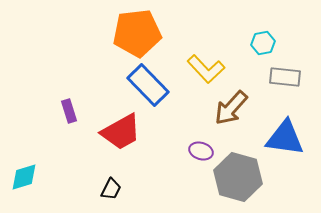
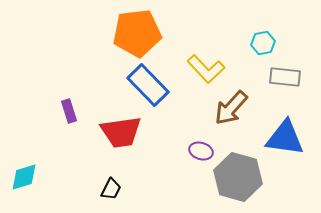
red trapezoid: rotated 21 degrees clockwise
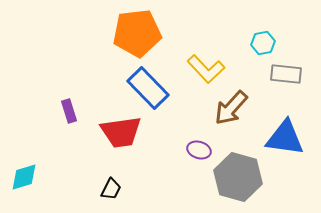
gray rectangle: moved 1 px right, 3 px up
blue rectangle: moved 3 px down
purple ellipse: moved 2 px left, 1 px up
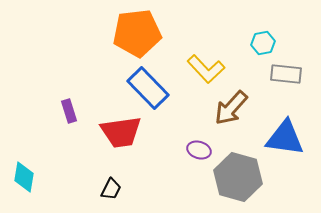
cyan diamond: rotated 64 degrees counterclockwise
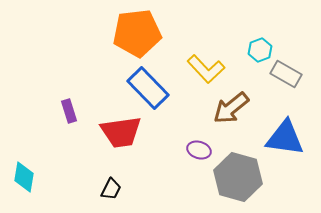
cyan hexagon: moved 3 px left, 7 px down; rotated 10 degrees counterclockwise
gray rectangle: rotated 24 degrees clockwise
brown arrow: rotated 9 degrees clockwise
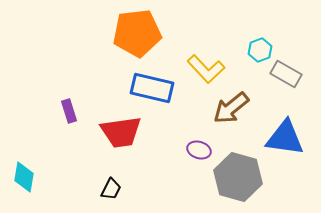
blue rectangle: moved 4 px right; rotated 33 degrees counterclockwise
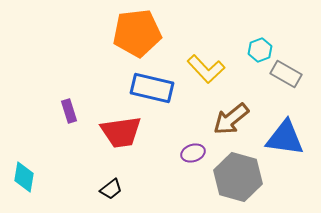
brown arrow: moved 11 px down
purple ellipse: moved 6 px left, 3 px down; rotated 35 degrees counterclockwise
black trapezoid: rotated 25 degrees clockwise
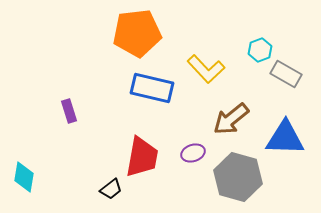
red trapezoid: moved 21 px right, 25 px down; rotated 72 degrees counterclockwise
blue triangle: rotated 6 degrees counterclockwise
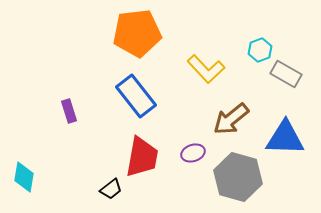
blue rectangle: moved 16 px left, 8 px down; rotated 39 degrees clockwise
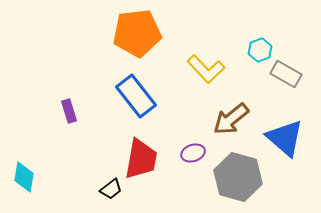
blue triangle: rotated 39 degrees clockwise
red trapezoid: moved 1 px left, 2 px down
